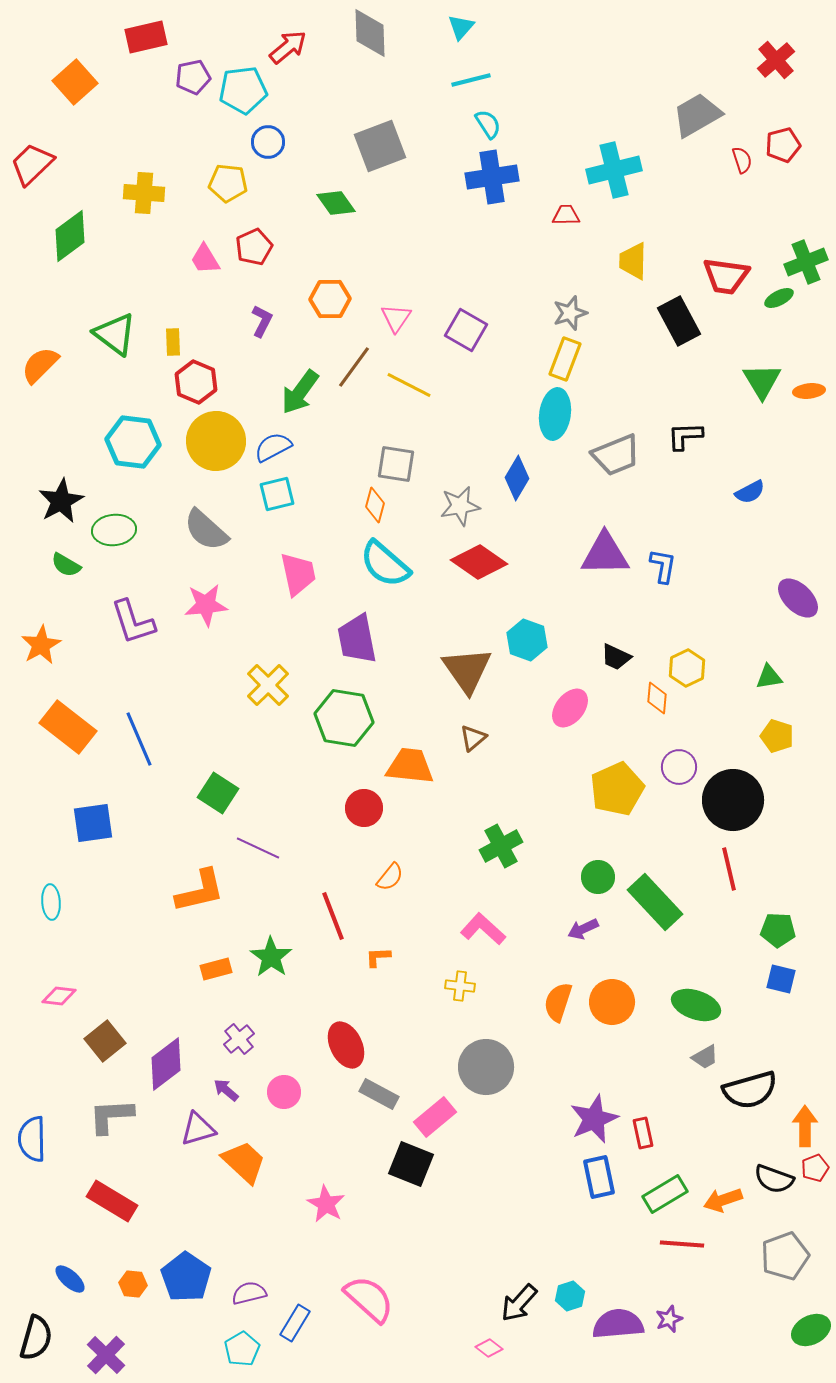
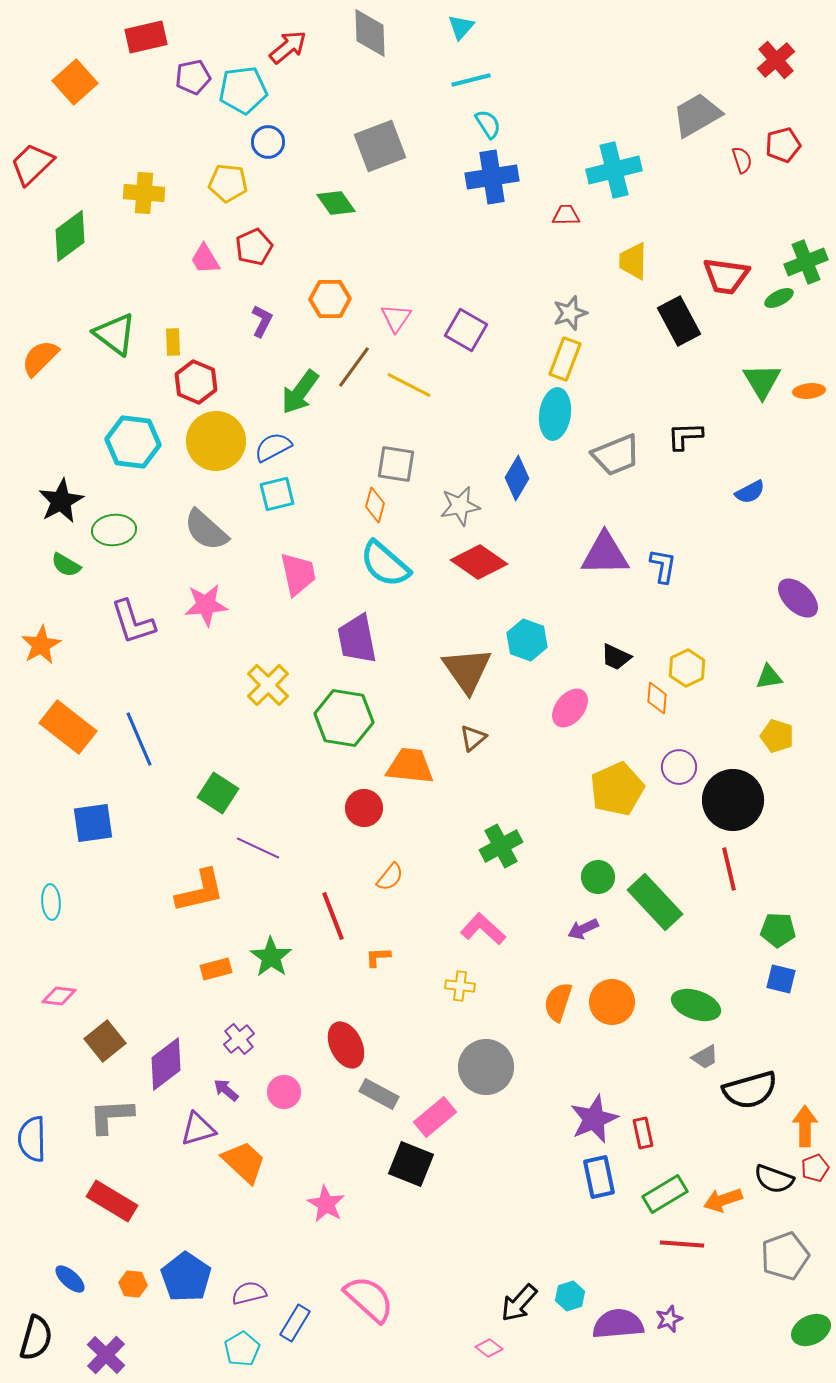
orange semicircle at (40, 365): moved 7 px up
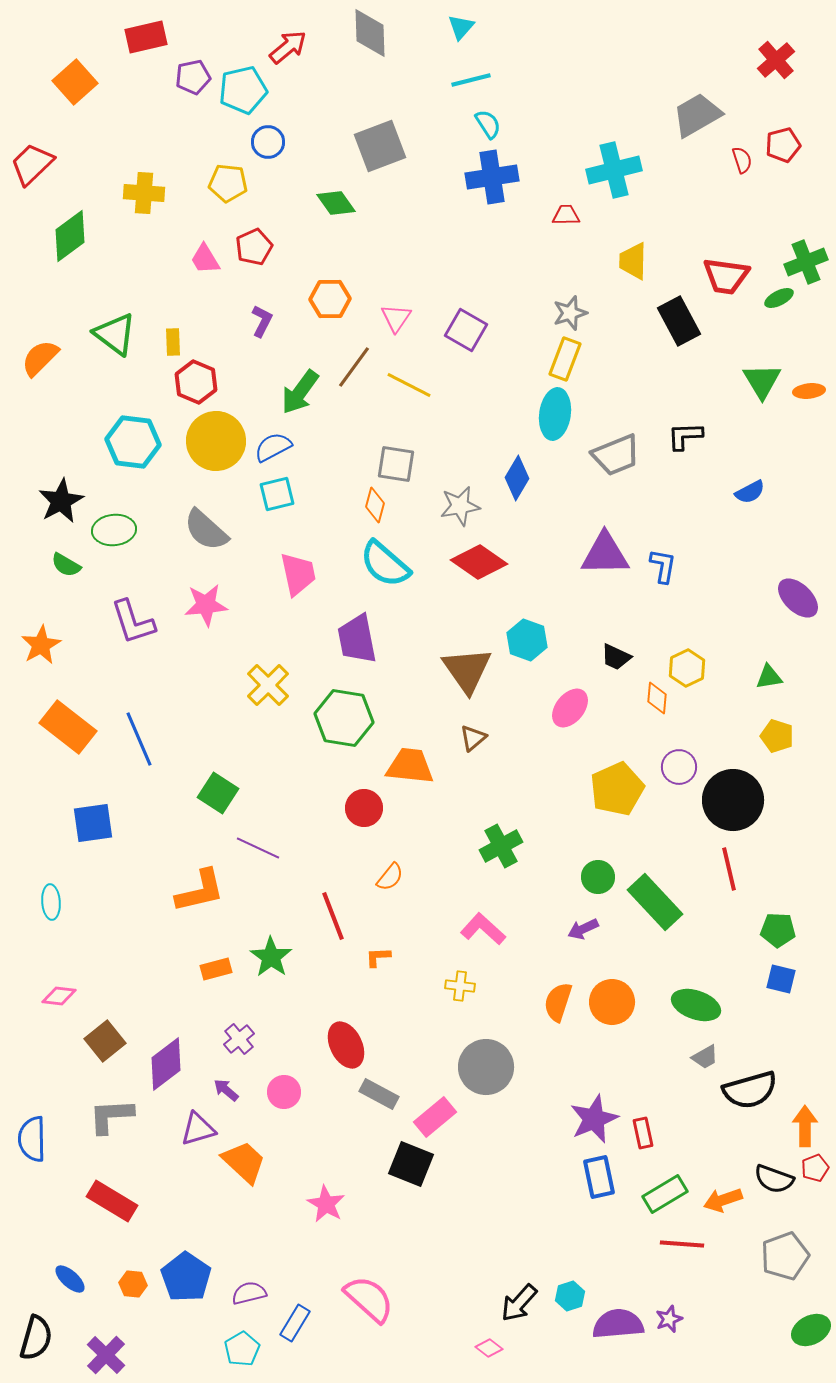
cyan pentagon at (243, 90): rotated 6 degrees counterclockwise
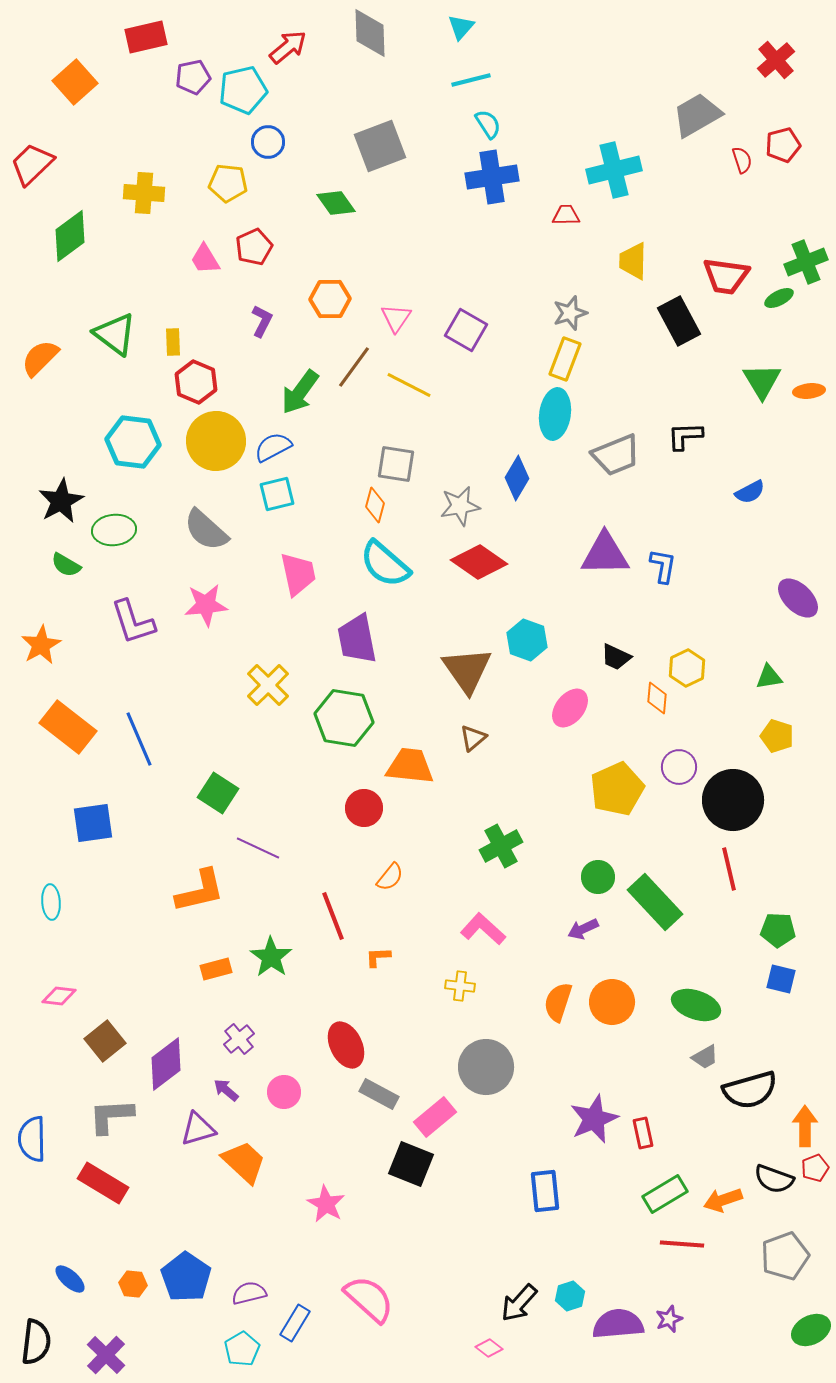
blue rectangle at (599, 1177): moved 54 px left, 14 px down; rotated 6 degrees clockwise
red rectangle at (112, 1201): moved 9 px left, 18 px up
black semicircle at (36, 1338): moved 4 px down; rotated 9 degrees counterclockwise
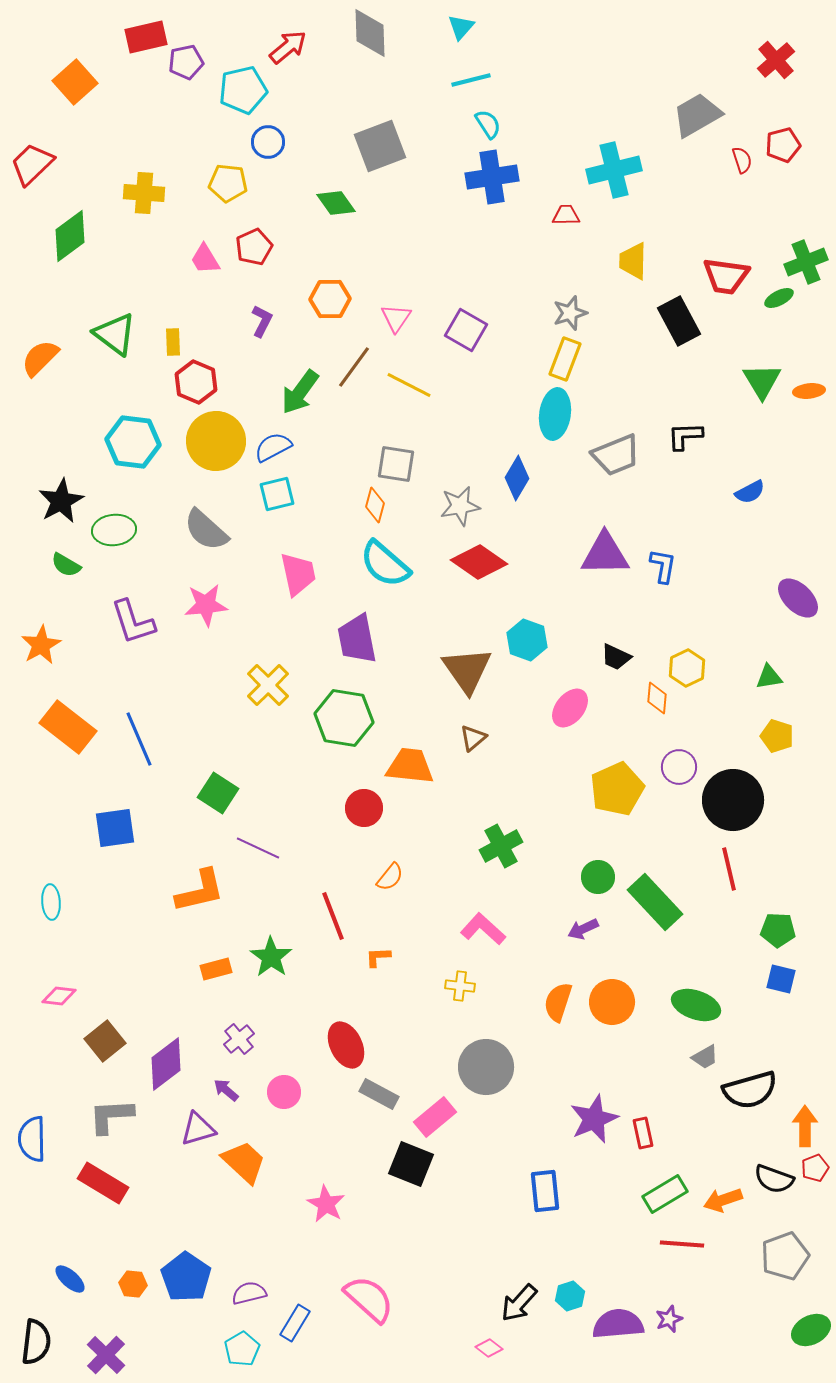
purple pentagon at (193, 77): moved 7 px left, 15 px up
blue square at (93, 823): moved 22 px right, 5 px down
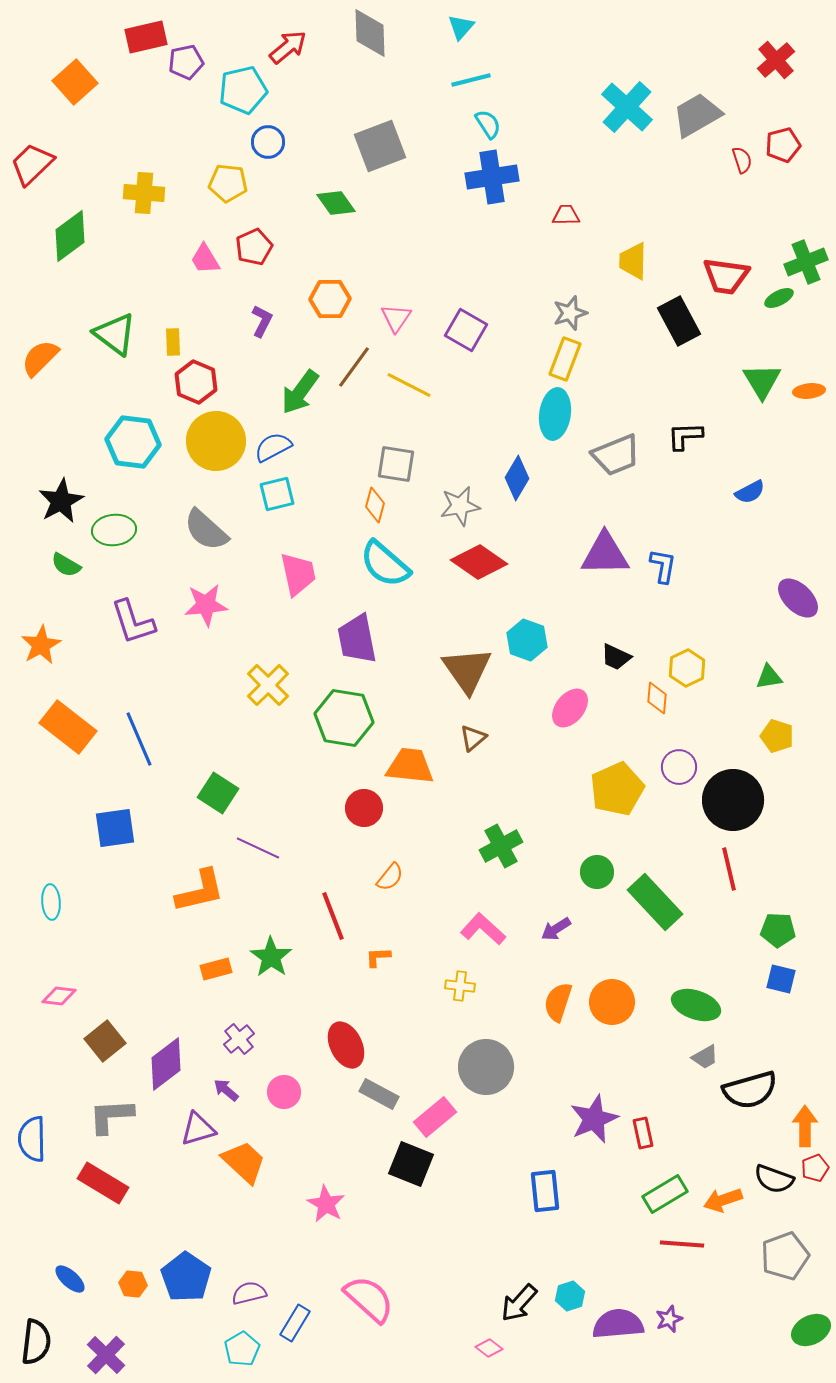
cyan cross at (614, 170): moved 13 px right, 63 px up; rotated 34 degrees counterclockwise
green circle at (598, 877): moved 1 px left, 5 px up
purple arrow at (583, 929): moved 27 px left; rotated 8 degrees counterclockwise
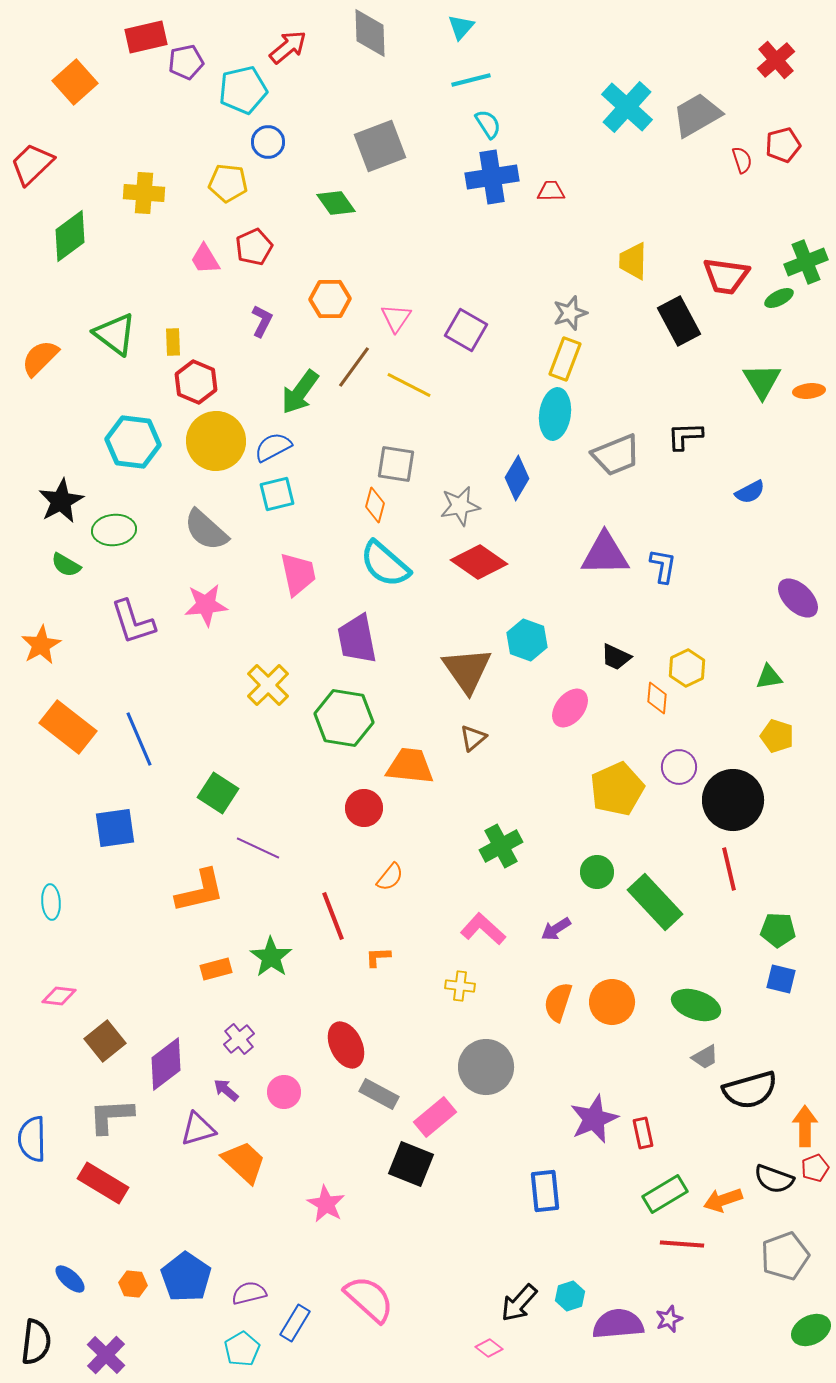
red trapezoid at (566, 215): moved 15 px left, 24 px up
